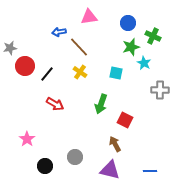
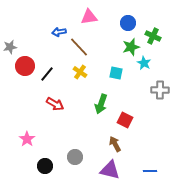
gray star: moved 1 px up
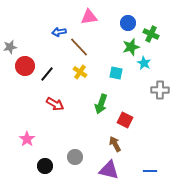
green cross: moved 2 px left, 2 px up
purple triangle: moved 1 px left
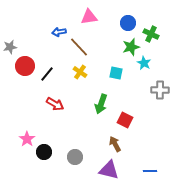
black circle: moved 1 px left, 14 px up
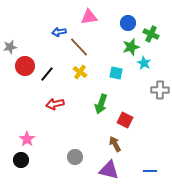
red arrow: rotated 138 degrees clockwise
black circle: moved 23 px left, 8 px down
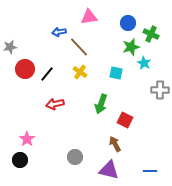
red circle: moved 3 px down
black circle: moved 1 px left
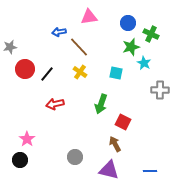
red square: moved 2 px left, 2 px down
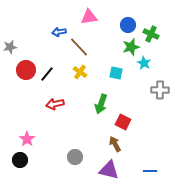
blue circle: moved 2 px down
red circle: moved 1 px right, 1 px down
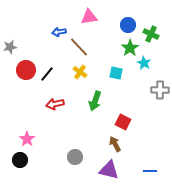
green star: moved 1 px left, 1 px down; rotated 18 degrees counterclockwise
green arrow: moved 6 px left, 3 px up
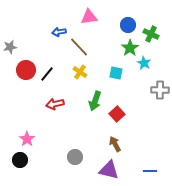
red square: moved 6 px left, 8 px up; rotated 21 degrees clockwise
